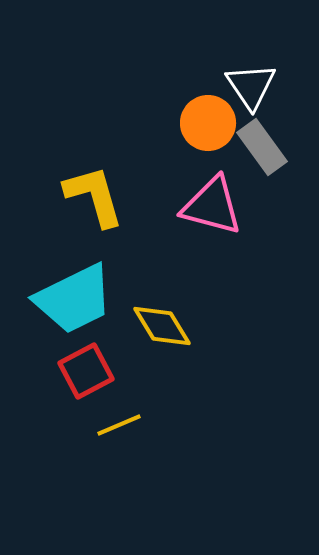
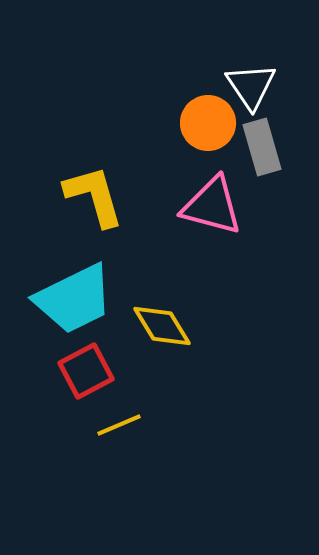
gray rectangle: rotated 20 degrees clockwise
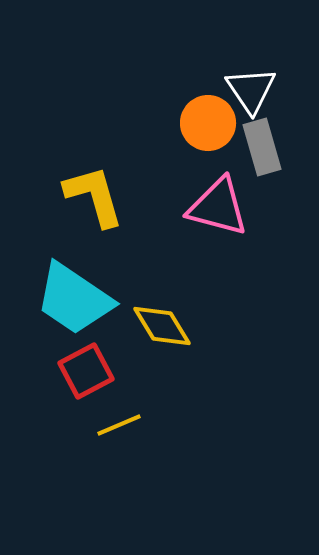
white triangle: moved 4 px down
pink triangle: moved 6 px right, 1 px down
cyan trapezoid: rotated 60 degrees clockwise
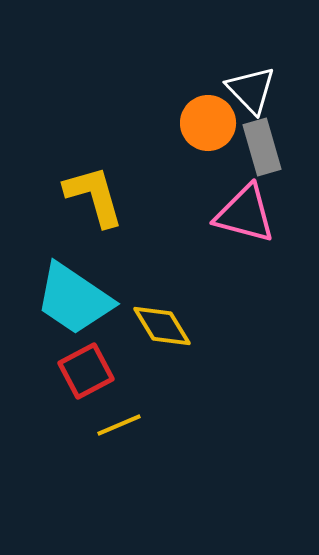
white triangle: rotated 10 degrees counterclockwise
pink triangle: moved 27 px right, 7 px down
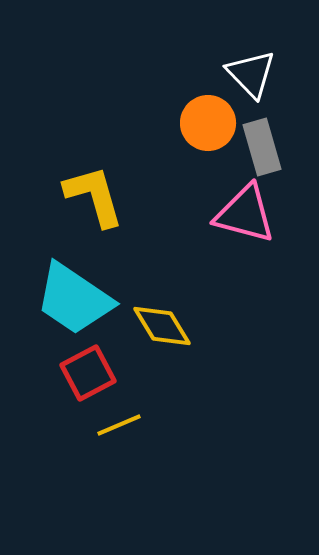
white triangle: moved 16 px up
red square: moved 2 px right, 2 px down
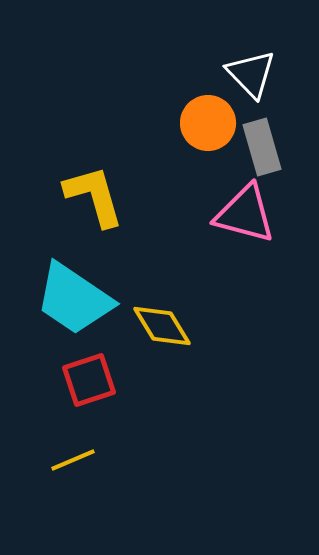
red square: moved 1 px right, 7 px down; rotated 10 degrees clockwise
yellow line: moved 46 px left, 35 px down
